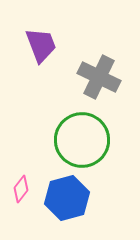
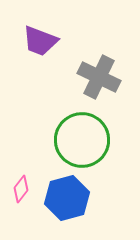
purple trapezoid: moved 1 px left, 4 px up; rotated 132 degrees clockwise
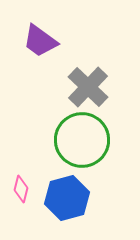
purple trapezoid: rotated 15 degrees clockwise
gray cross: moved 11 px left, 10 px down; rotated 18 degrees clockwise
pink diamond: rotated 24 degrees counterclockwise
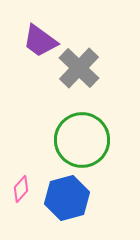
gray cross: moved 9 px left, 19 px up
pink diamond: rotated 28 degrees clockwise
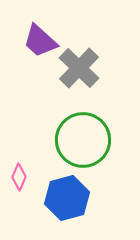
purple trapezoid: rotated 6 degrees clockwise
green circle: moved 1 px right
pink diamond: moved 2 px left, 12 px up; rotated 20 degrees counterclockwise
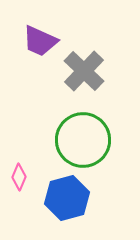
purple trapezoid: rotated 18 degrees counterclockwise
gray cross: moved 5 px right, 3 px down
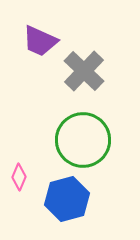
blue hexagon: moved 1 px down
